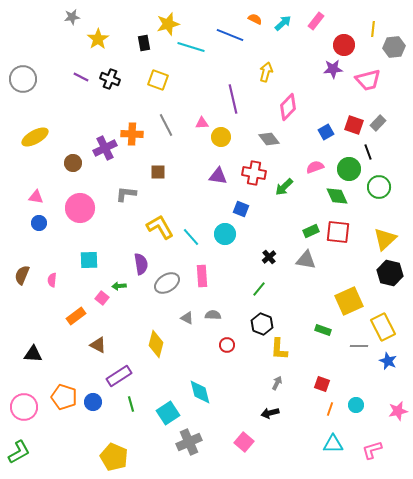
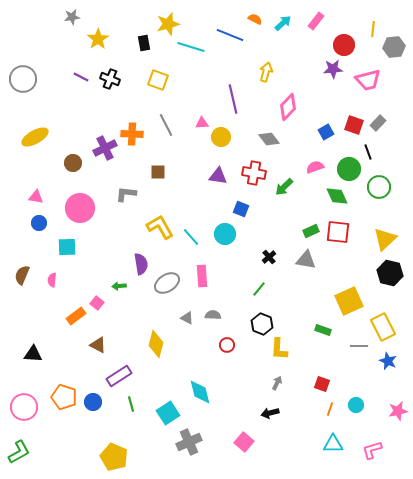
cyan square at (89, 260): moved 22 px left, 13 px up
pink square at (102, 298): moved 5 px left, 5 px down
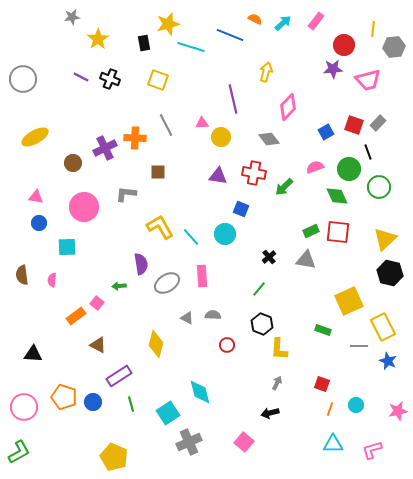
orange cross at (132, 134): moved 3 px right, 4 px down
pink circle at (80, 208): moved 4 px right, 1 px up
brown semicircle at (22, 275): rotated 30 degrees counterclockwise
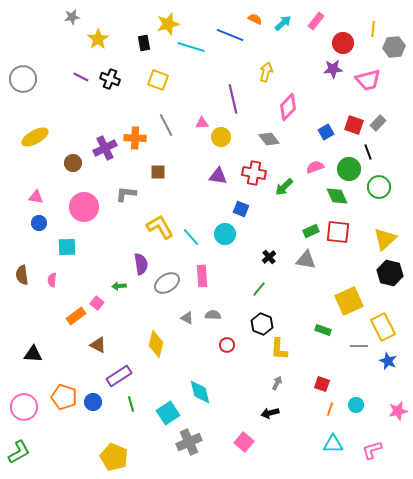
red circle at (344, 45): moved 1 px left, 2 px up
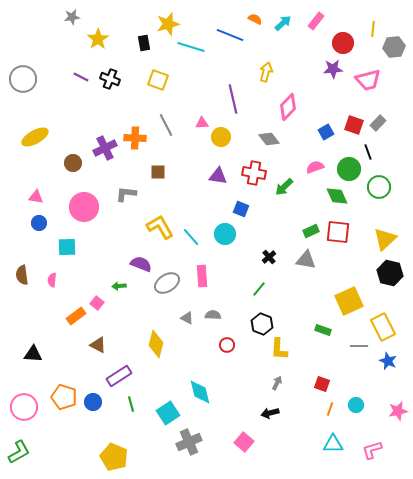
purple semicircle at (141, 264): rotated 60 degrees counterclockwise
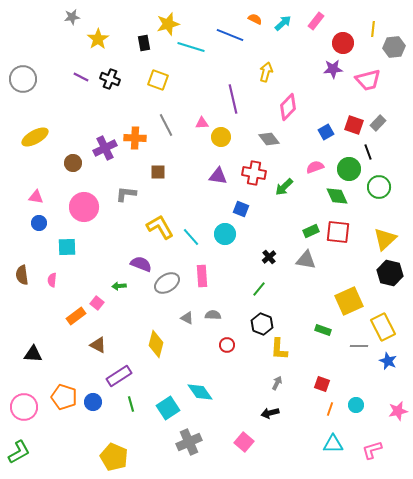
cyan diamond at (200, 392): rotated 20 degrees counterclockwise
cyan square at (168, 413): moved 5 px up
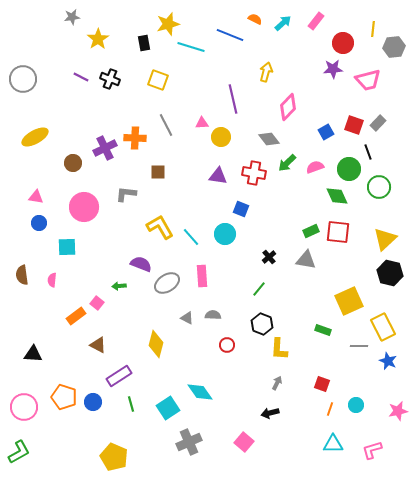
green arrow at (284, 187): moved 3 px right, 24 px up
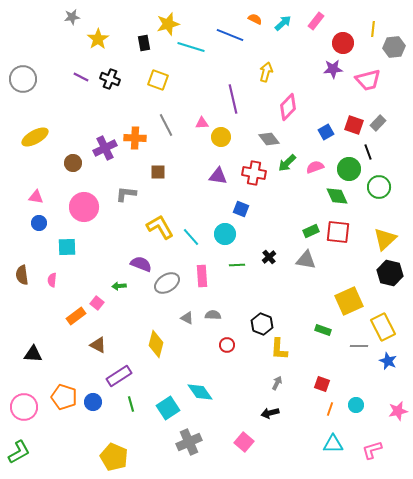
green line at (259, 289): moved 22 px left, 24 px up; rotated 49 degrees clockwise
